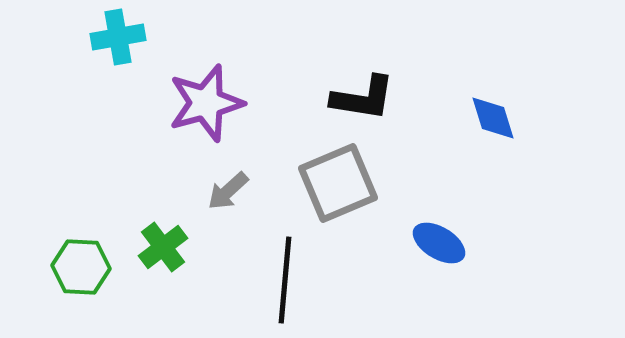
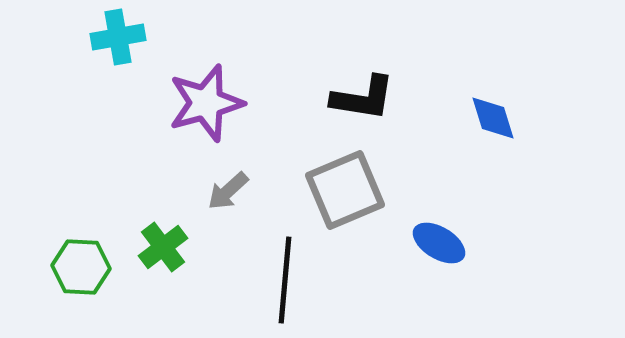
gray square: moved 7 px right, 7 px down
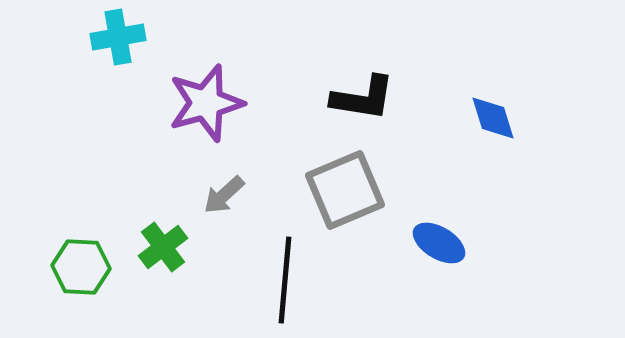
gray arrow: moved 4 px left, 4 px down
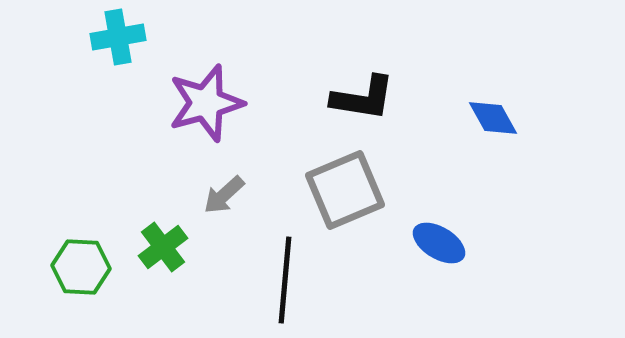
blue diamond: rotated 12 degrees counterclockwise
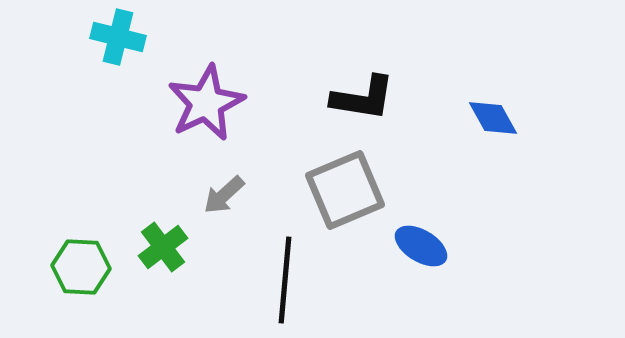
cyan cross: rotated 24 degrees clockwise
purple star: rotated 10 degrees counterclockwise
blue ellipse: moved 18 px left, 3 px down
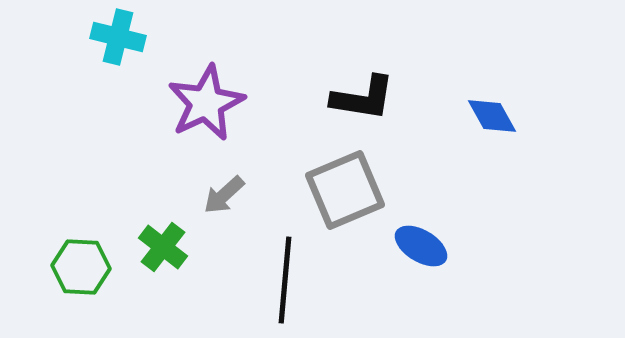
blue diamond: moved 1 px left, 2 px up
green cross: rotated 15 degrees counterclockwise
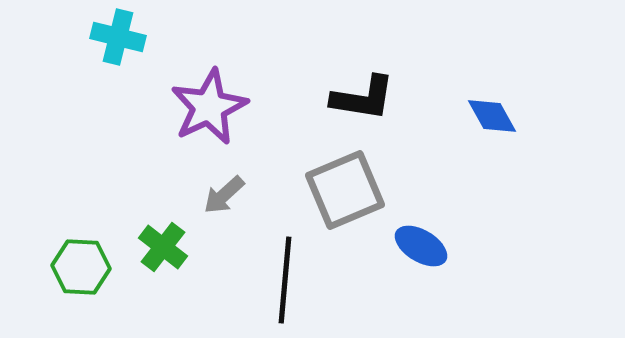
purple star: moved 3 px right, 4 px down
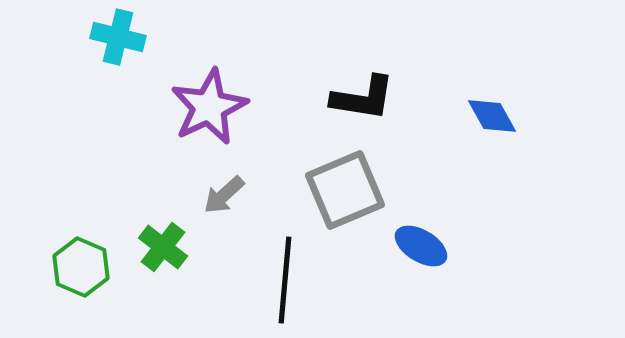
green hexagon: rotated 20 degrees clockwise
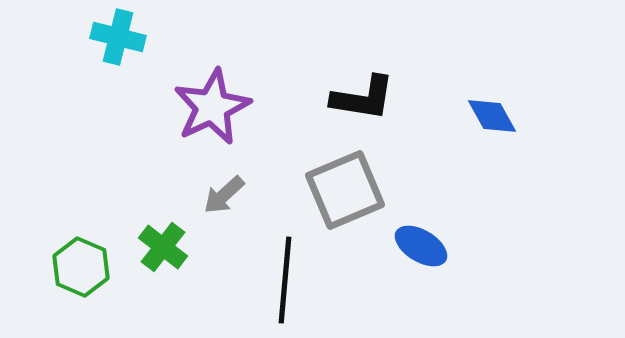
purple star: moved 3 px right
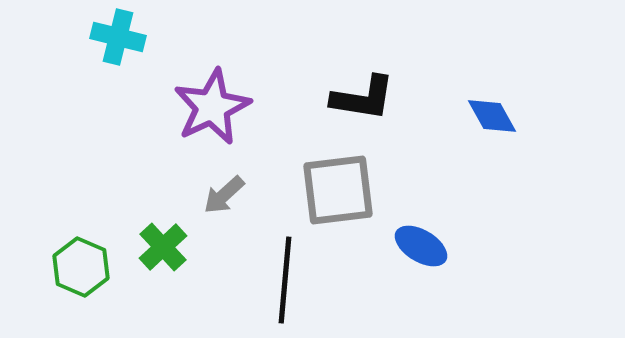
gray square: moved 7 px left; rotated 16 degrees clockwise
green cross: rotated 9 degrees clockwise
